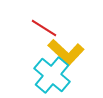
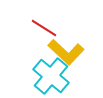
cyan cross: moved 1 px left, 1 px down
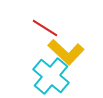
red line: moved 1 px right
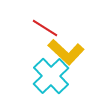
cyan cross: rotated 6 degrees clockwise
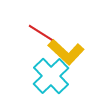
red line: moved 4 px left, 5 px down
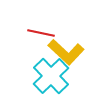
red line: rotated 20 degrees counterclockwise
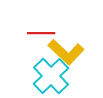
red line: rotated 12 degrees counterclockwise
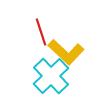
red line: moved 1 px up; rotated 72 degrees clockwise
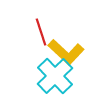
cyan cross: moved 4 px right
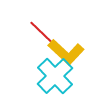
red line: rotated 28 degrees counterclockwise
